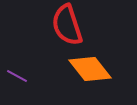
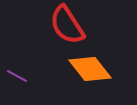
red semicircle: rotated 15 degrees counterclockwise
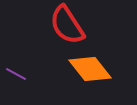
purple line: moved 1 px left, 2 px up
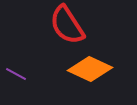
orange diamond: rotated 27 degrees counterclockwise
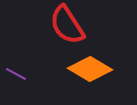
orange diamond: rotated 6 degrees clockwise
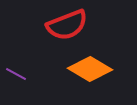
red semicircle: rotated 78 degrees counterclockwise
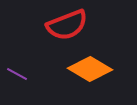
purple line: moved 1 px right
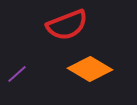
purple line: rotated 70 degrees counterclockwise
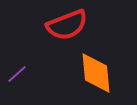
orange diamond: moved 6 px right, 4 px down; rotated 54 degrees clockwise
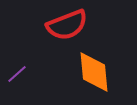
orange diamond: moved 2 px left, 1 px up
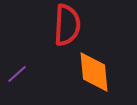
red semicircle: rotated 66 degrees counterclockwise
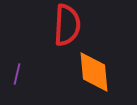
purple line: rotated 35 degrees counterclockwise
